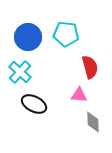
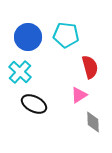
cyan pentagon: moved 1 px down
pink triangle: rotated 36 degrees counterclockwise
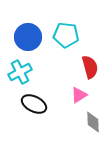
cyan cross: rotated 20 degrees clockwise
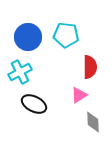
red semicircle: rotated 15 degrees clockwise
